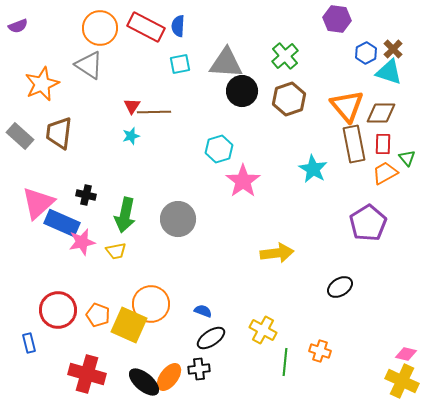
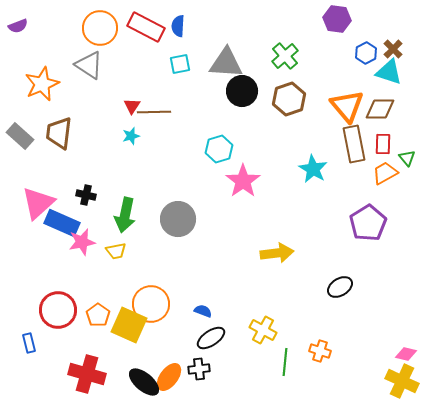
brown diamond at (381, 113): moved 1 px left, 4 px up
orange pentagon at (98, 315): rotated 15 degrees clockwise
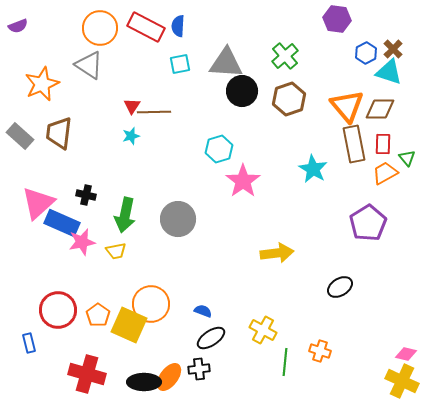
black ellipse at (144, 382): rotated 40 degrees counterclockwise
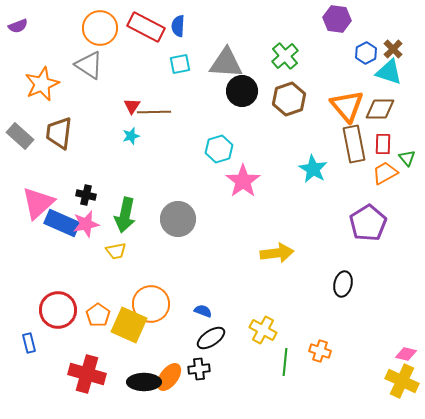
pink star at (82, 242): moved 4 px right, 18 px up
black ellipse at (340, 287): moved 3 px right, 3 px up; rotated 45 degrees counterclockwise
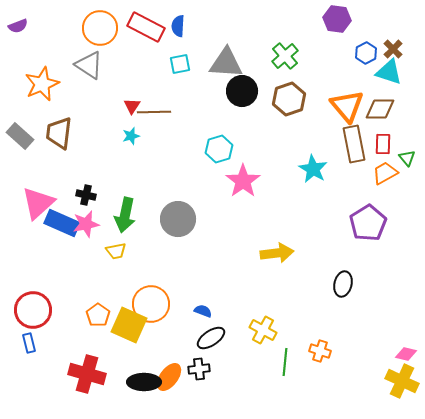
red circle at (58, 310): moved 25 px left
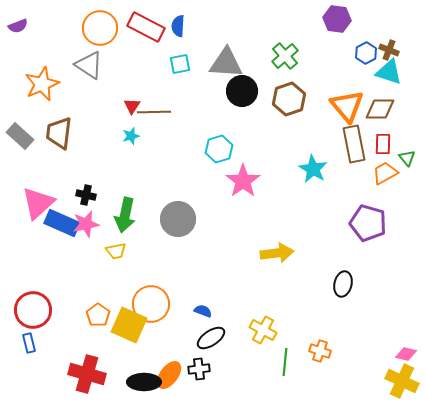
brown cross at (393, 49): moved 4 px left, 1 px down; rotated 24 degrees counterclockwise
purple pentagon at (368, 223): rotated 24 degrees counterclockwise
orange ellipse at (169, 377): moved 2 px up
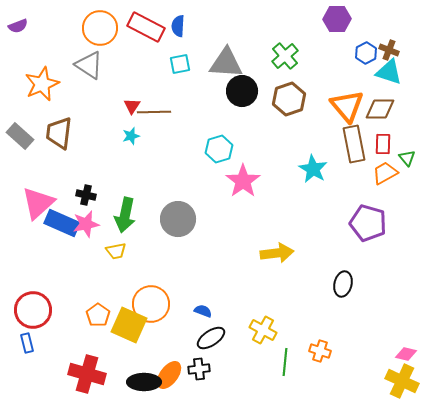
purple hexagon at (337, 19): rotated 8 degrees counterclockwise
blue rectangle at (29, 343): moved 2 px left
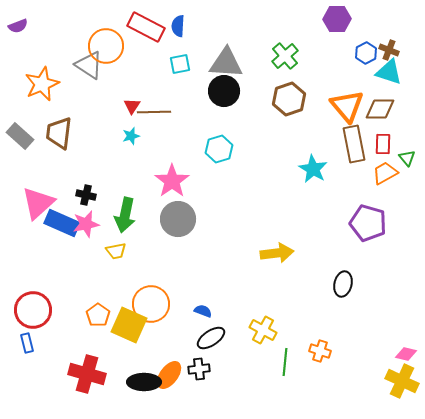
orange circle at (100, 28): moved 6 px right, 18 px down
black circle at (242, 91): moved 18 px left
pink star at (243, 181): moved 71 px left
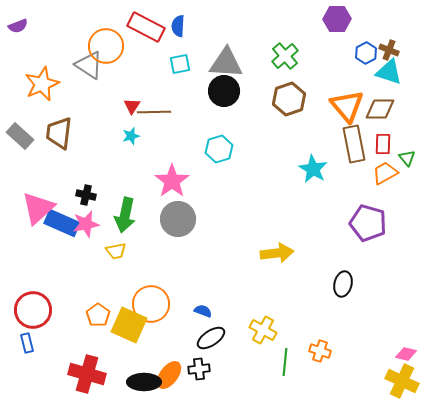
pink triangle at (38, 203): moved 5 px down
